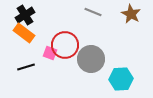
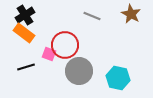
gray line: moved 1 px left, 4 px down
pink square: moved 1 px left, 1 px down
gray circle: moved 12 px left, 12 px down
cyan hexagon: moved 3 px left, 1 px up; rotated 15 degrees clockwise
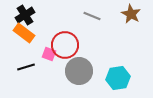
cyan hexagon: rotated 20 degrees counterclockwise
